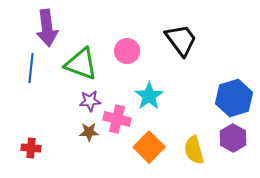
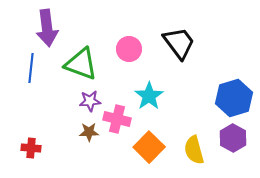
black trapezoid: moved 2 px left, 3 px down
pink circle: moved 2 px right, 2 px up
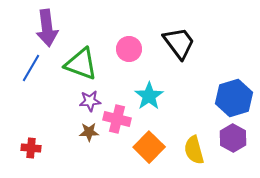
blue line: rotated 24 degrees clockwise
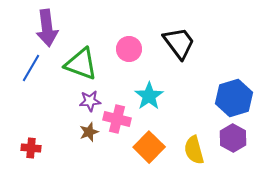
brown star: rotated 18 degrees counterclockwise
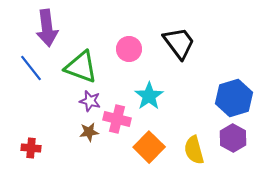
green triangle: moved 3 px down
blue line: rotated 68 degrees counterclockwise
purple star: rotated 20 degrees clockwise
brown star: rotated 12 degrees clockwise
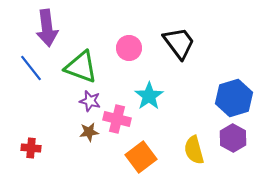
pink circle: moved 1 px up
orange square: moved 8 px left, 10 px down; rotated 8 degrees clockwise
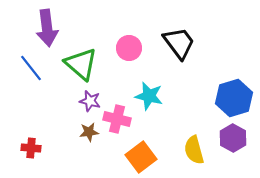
green triangle: moved 3 px up; rotated 21 degrees clockwise
cyan star: rotated 24 degrees counterclockwise
